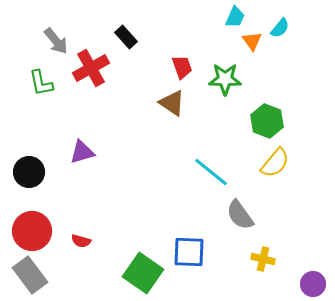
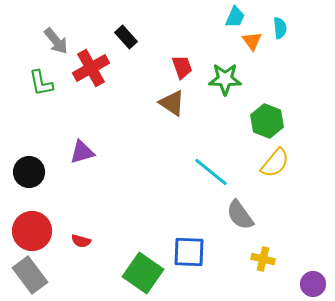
cyan semicircle: rotated 45 degrees counterclockwise
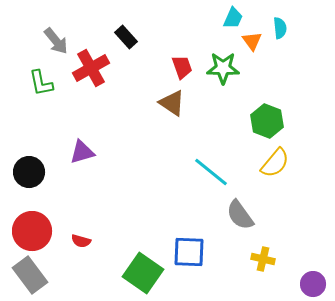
cyan trapezoid: moved 2 px left, 1 px down
green star: moved 2 px left, 11 px up
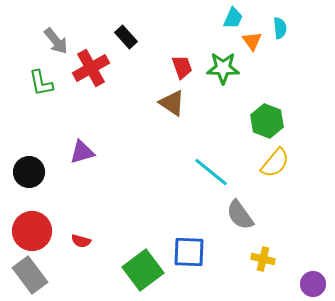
green square: moved 3 px up; rotated 18 degrees clockwise
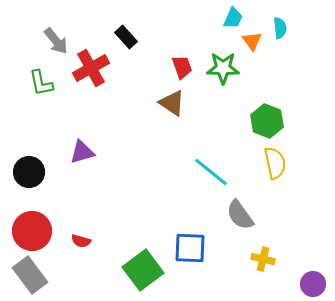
yellow semicircle: rotated 52 degrees counterclockwise
blue square: moved 1 px right, 4 px up
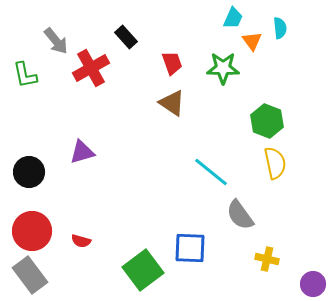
red trapezoid: moved 10 px left, 4 px up
green L-shape: moved 16 px left, 8 px up
yellow cross: moved 4 px right
